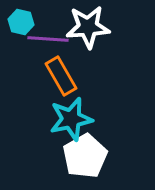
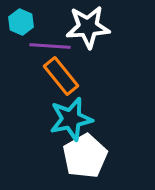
cyan hexagon: rotated 10 degrees clockwise
purple line: moved 2 px right, 7 px down
orange rectangle: rotated 9 degrees counterclockwise
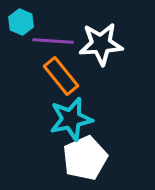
white star: moved 13 px right, 17 px down
purple line: moved 3 px right, 5 px up
white pentagon: moved 2 px down; rotated 6 degrees clockwise
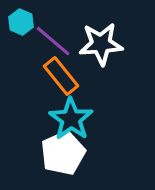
purple line: rotated 36 degrees clockwise
cyan star: rotated 24 degrees counterclockwise
white pentagon: moved 22 px left, 5 px up
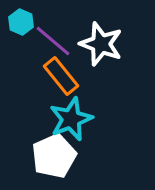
white star: rotated 24 degrees clockwise
cyan star: rotated 15 degrees clockwise
white pentagon: moved 9 px left, 3 px down
